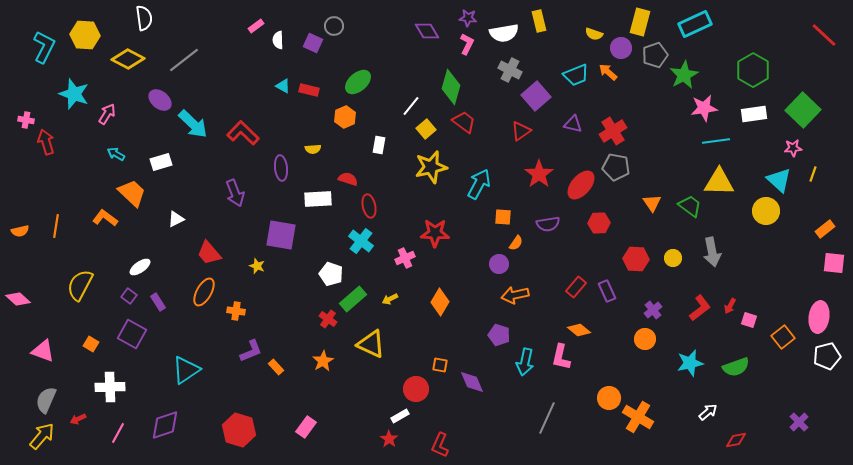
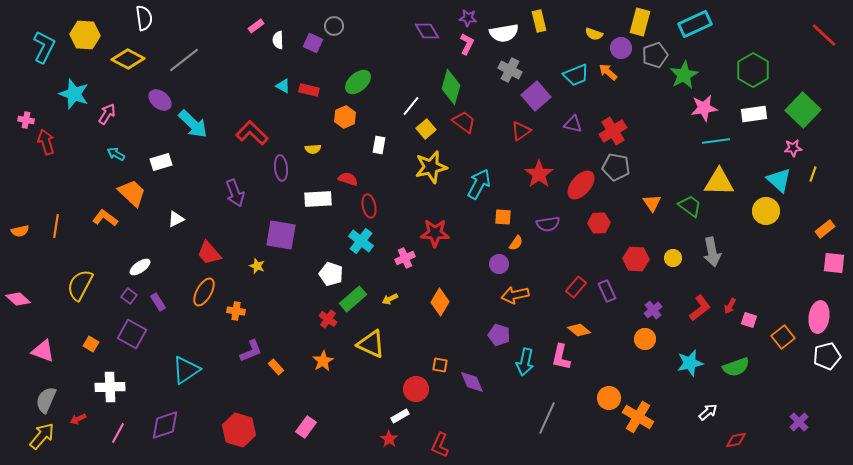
red L-shape at (243, 133): moved 9 px right
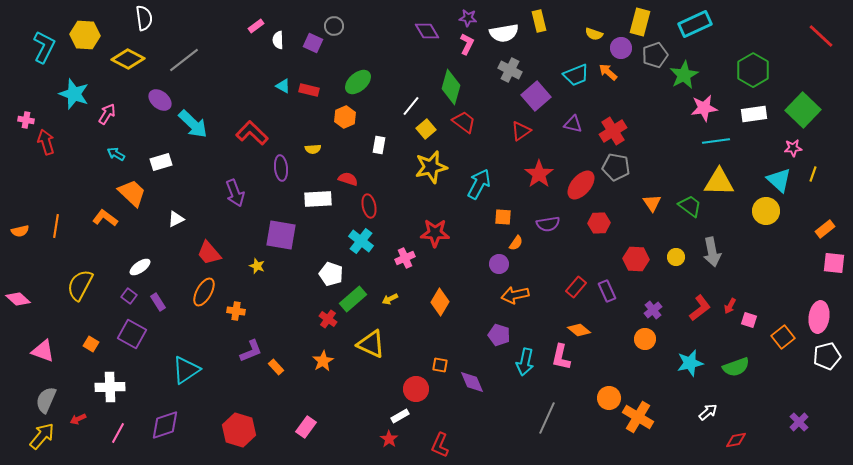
red line at (824, 35): moved 3 px left, 1 px down
yellow circle at (673, 258): moved 3 px right, 1 px up
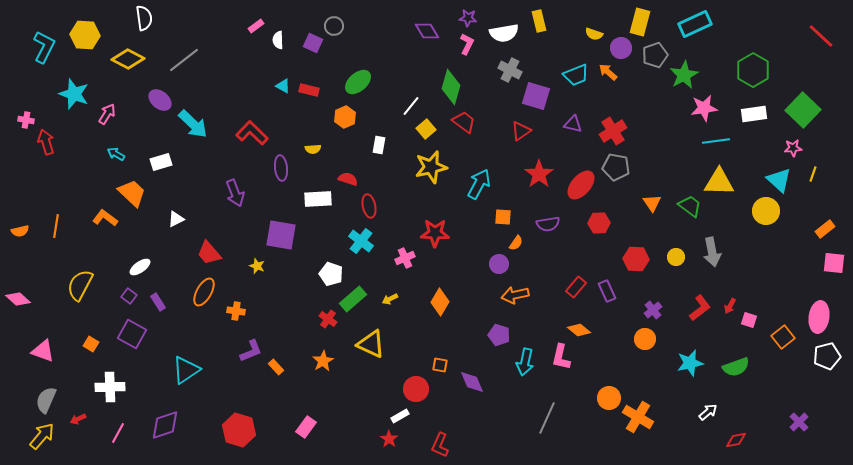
purple square at (536, 96): rotated 32 degrees counterclockwise
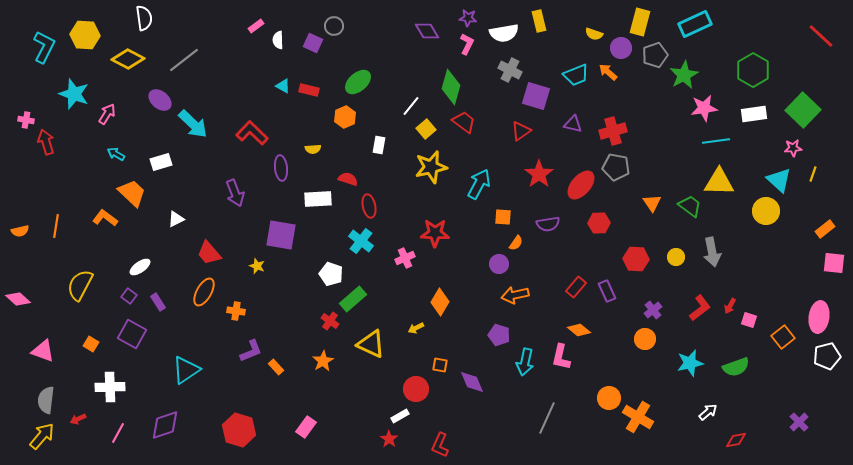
red cross at (613, 131): rotated 16 degrees clockwise
yellow arrow at (390, 299): moved 26 px right, 29 px down
red cross at (328, 319): moved 2 px right, 2 px down
gray semicircle at (46, 400): rotated 16 degrees counterclockwise
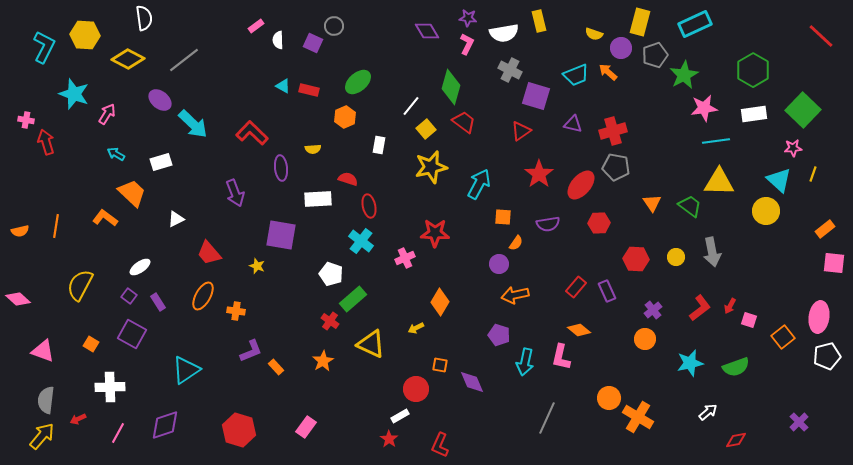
orange ellipse at (204, 292): moved 1 px left, 4 px down
